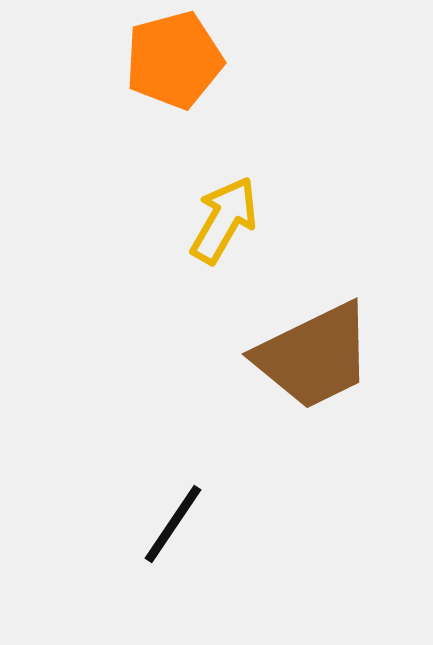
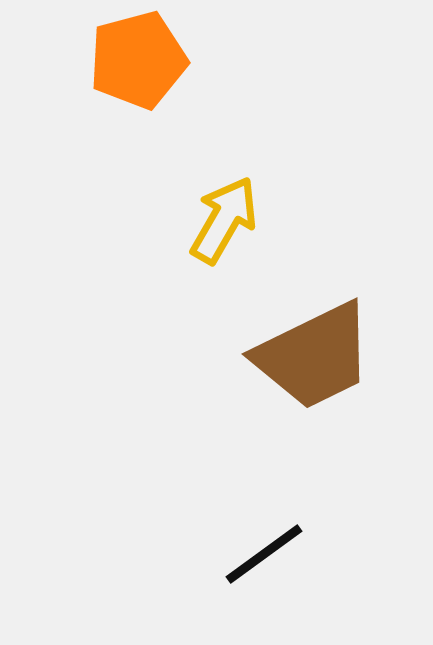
orange pentagon: moved 36 px left
black line: moved 91 px right, 30 px down; rotated 20 degrees clockwise
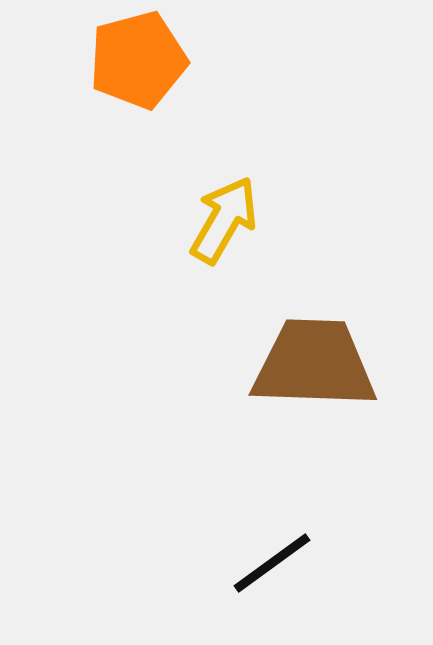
brown trapezoid: moved 8 px down; rotated 152 degrees counterclockwise
black line: moved 8 px right, 9 px down
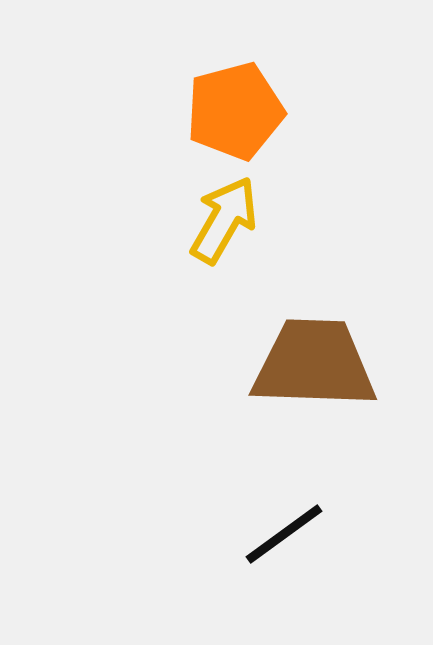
orange pentagon: moved 97 px right, 51 px down
black line: moved 12 px right, 29 px up
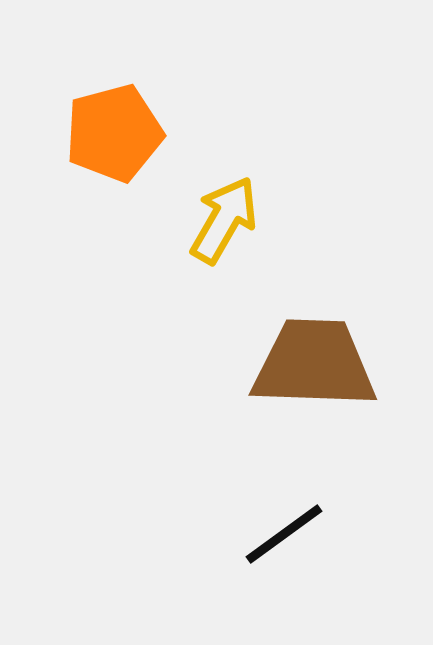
orange pentagon: moved 121 px left, 22 px down
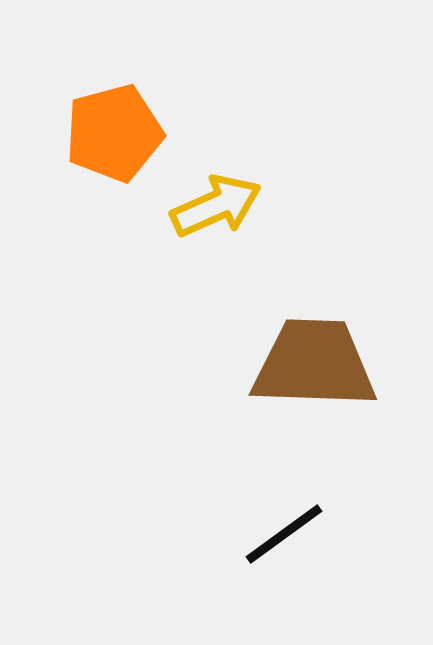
yellow arrow: moved 8 px left, 14 px up; rotated 36 degrees clockwise
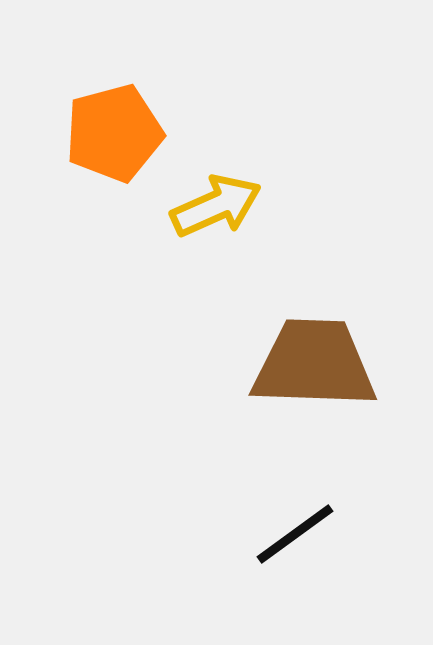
black line: moved 11 px right
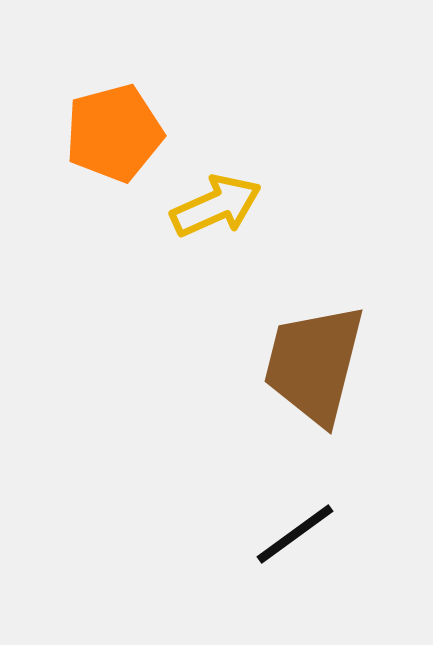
brown trapezoid: rotated 78 degrees counterclockwise
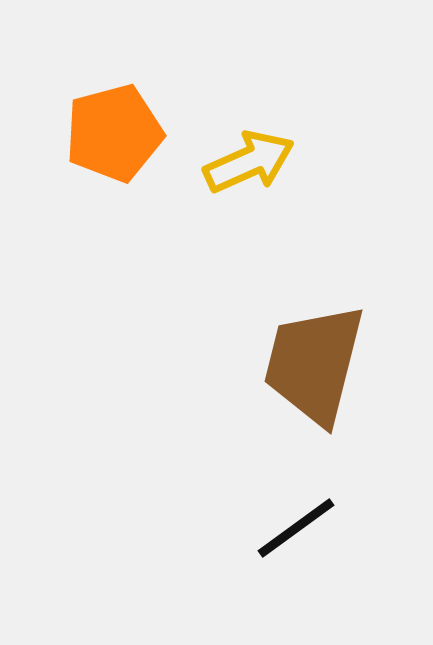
yellow arrow: moved 33 px right, 44 px up
black line: moved 1 px right, 6 px up
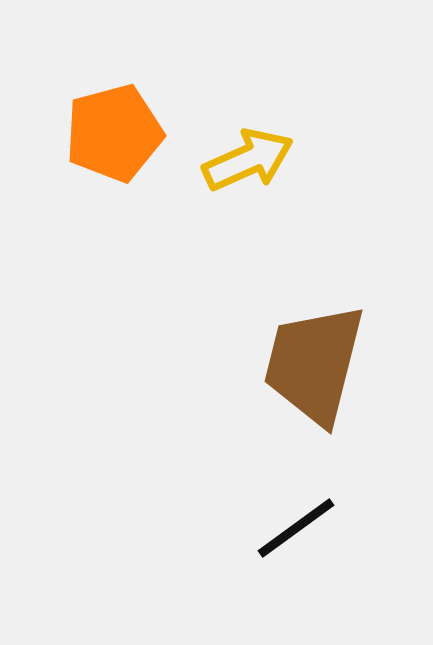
yellow arrow: moved 1 px left, 2 px up
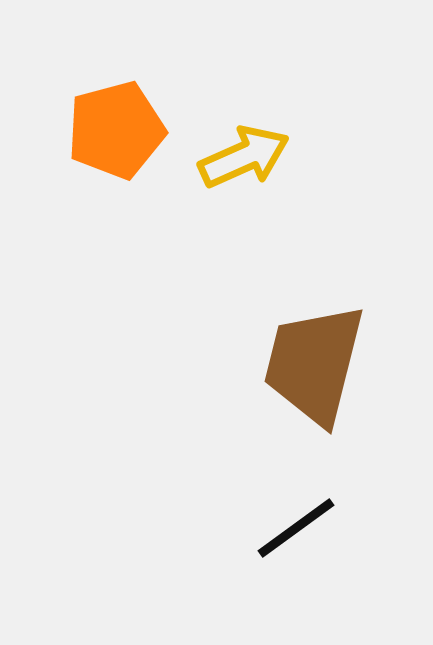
orange pentagon: moved 2 px right, 3 px up
yellow arrow: moved 4 px left, 3 px up
